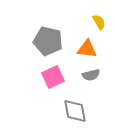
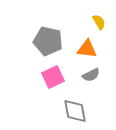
gray semicircle: rotated 12 degrees counterclockwise
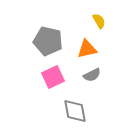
yellow semicircle: moved 1 px up
orange triangle: rotated 20 degrees counterclockwise
gray semicircle: moved 1 px right
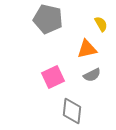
yellow semicircle: moved 2 px right, 3 px down
gray pentagon: moved 22 px up
gray diamond: moved 3 px left; rotated 16 degrees clockwise
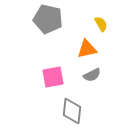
pink square: rotated 15 degrees clockwise
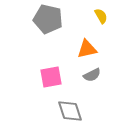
yellow semicircle: moved 8 px up
pink square: moved 2 px left
gray diamond: moved 2 px left; rotated 24 degrees counterclockwise
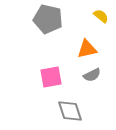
yellow semicircle: rotated 21 degrees counterclockwise
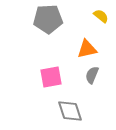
gray pentagon: rotated 16 degrees counterclockwise
gray semicircle: rotated 138 degrees clockwise
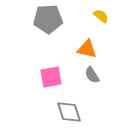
orange triangle: rotated 25 degrees clockwise
gray semicircle: rotated 54 degrees counterclockwise
gray diamond: moved 1 px left, 1 px down
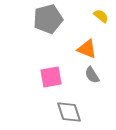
gray pentagon: rotated 12 degrees counterclockwise
orange triangle: rotated 10 degrees clockwise
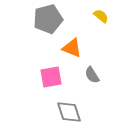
orange triangle: moved 15 px left, 1 px up
